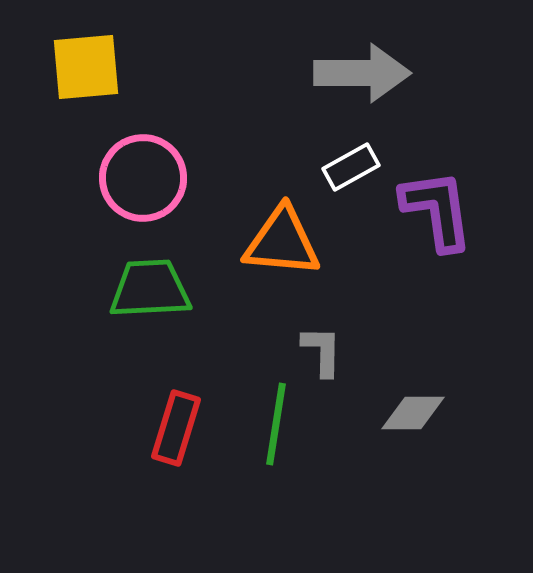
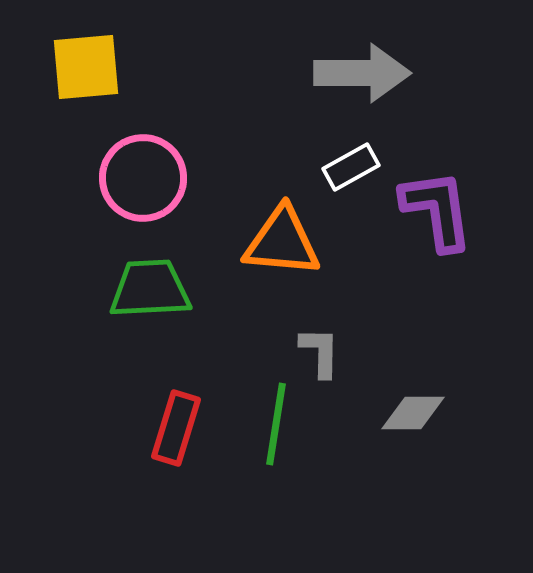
gray L-shape: moved 2 px left, 1 px down
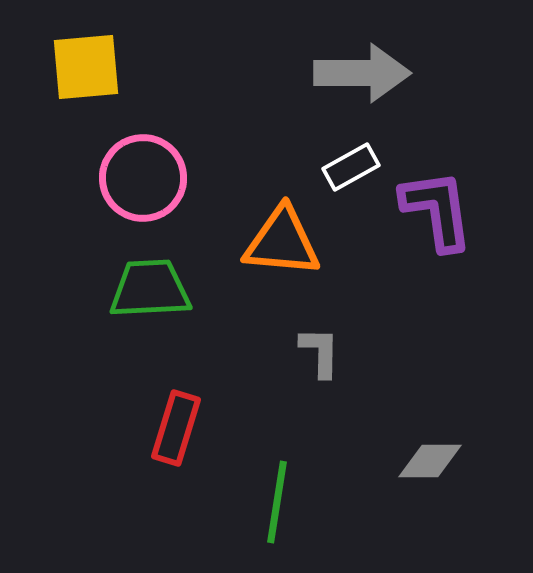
gray diamond: moved 17 px right, 48 px down
green line: moved 1 px right, 78 px down
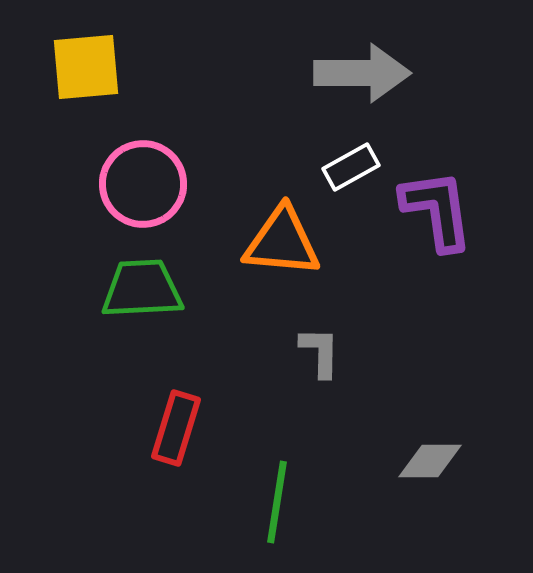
pink circle: moved 6 px down
green trapezoid: moved 8 px left
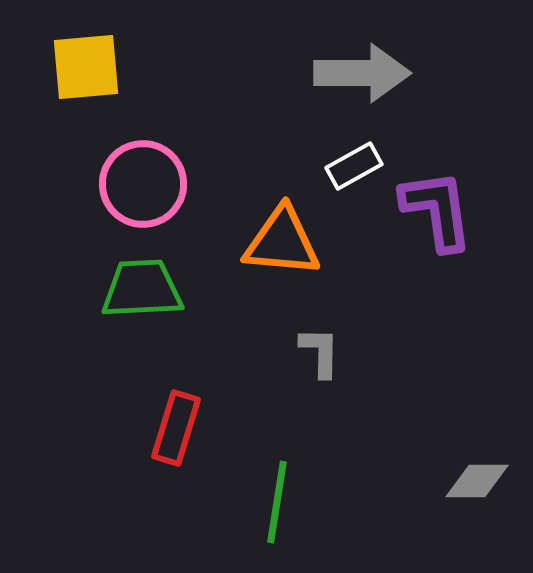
white rectangle: moved 3 px right, 1 px up
gray diamond: moved 47 px right, 20 px down
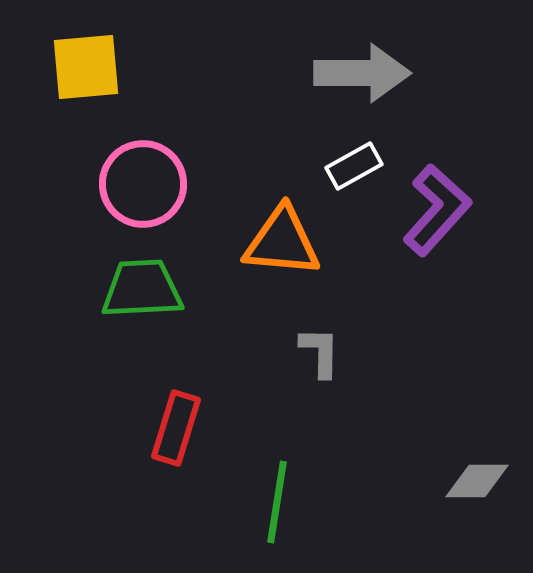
purple L-shape: rotated 50 degrees clockwise
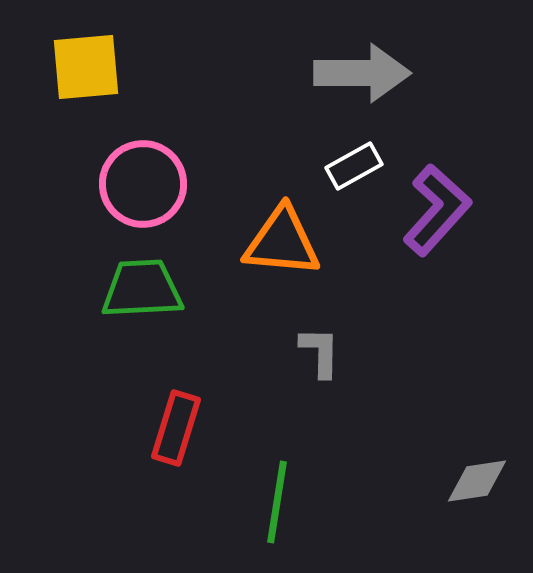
gray diamond: rotated 8 degrees counterclockwise
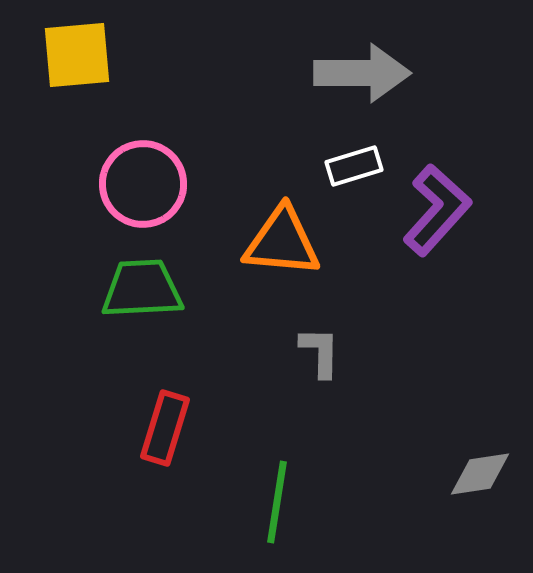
yellow square: moved 9 px left, 12 px up
white rectangle: rotated 12 degrees clockwise
red rectangle: moved 11 px left
gray diamond: moved 3 px right, 7 px up
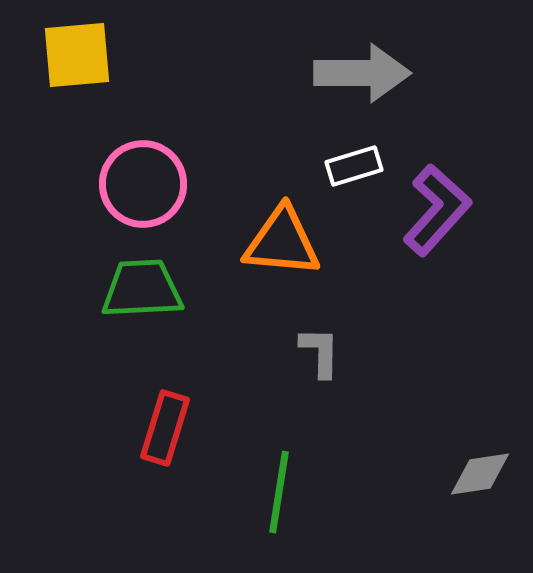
green line: moved 2 px right, 10 px up
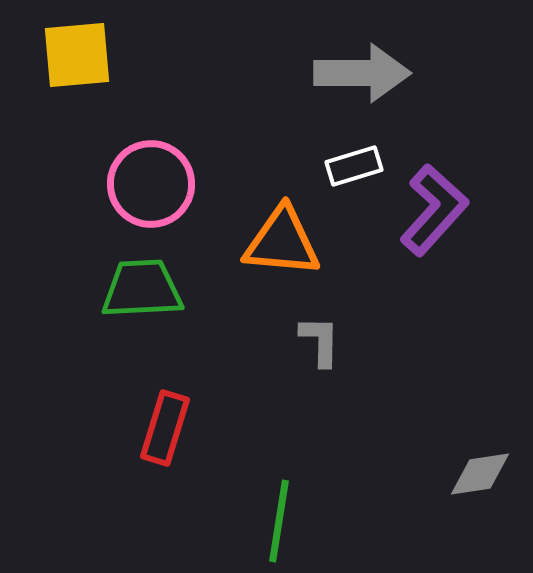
pink circle: moved 8 px right
purple L-shape: moved 3 px left
gray L-shape: moved 11 px up
green line: moved 29 px down
